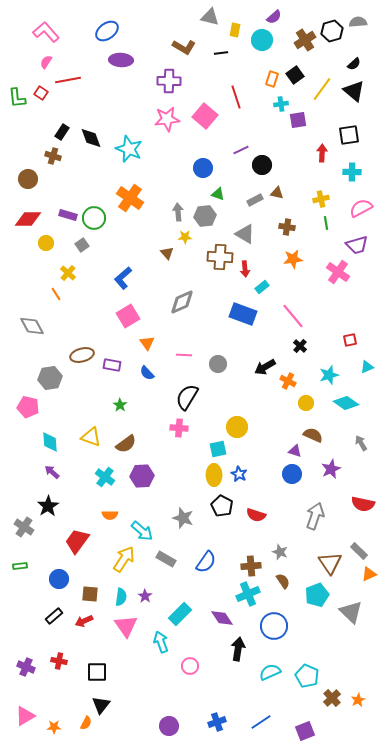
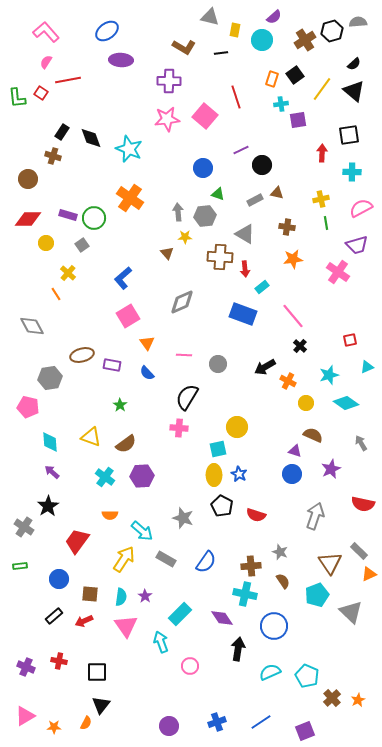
cyan cross at (248, 594): moved 3 px left; rotated 35 degrees clockwise
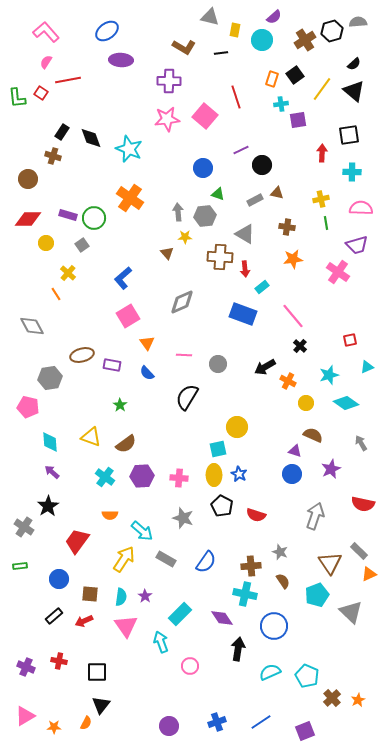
pink semicircle at (361, 208): rotated 30 degrees clockwise
pink cross at (179, 428): moved 50 px down
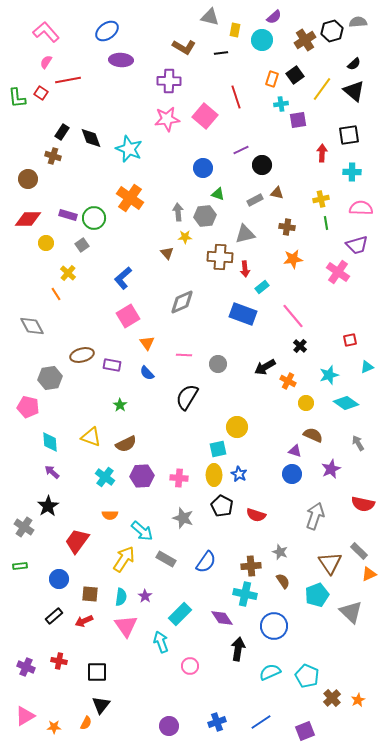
gray triangle at (245, 234): rotated 45 degrees counterclockwise
gray arrow at (361, 443): moved 3 px left
brown semicircle at (126, 444): rotated 10 degrees clockwise
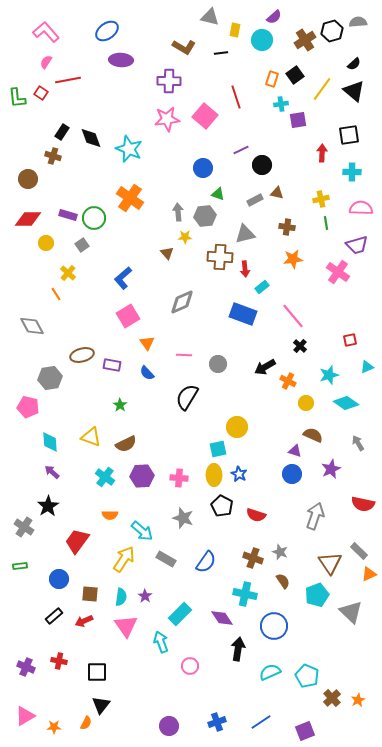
brown cross at (251, 566): moved 2 px right, 8 px up; rotated 24 degrees clockwise
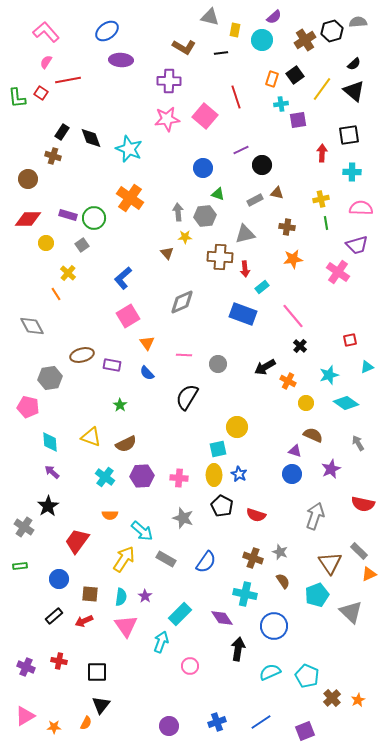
cyan arrow at (161, 642): rotated 40 degrees clockwise
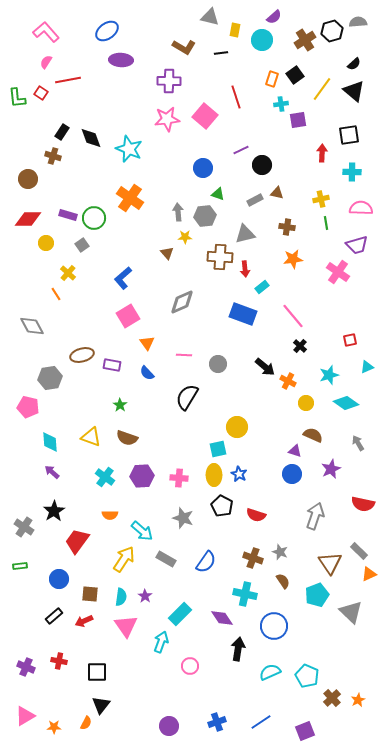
black arrow at (265, 367): rotated 110 degrees counterclockwise
brown semicircle at (126, 444): moved 1 px right, 6 px up; rotated 45 degrees clockwise
black star at (48, 506): moved 6 px right, 5 px down
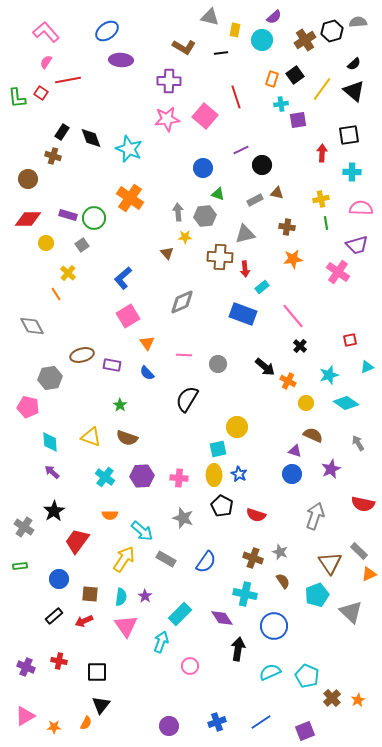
black semicircle at (187, 397): moved 2 px down
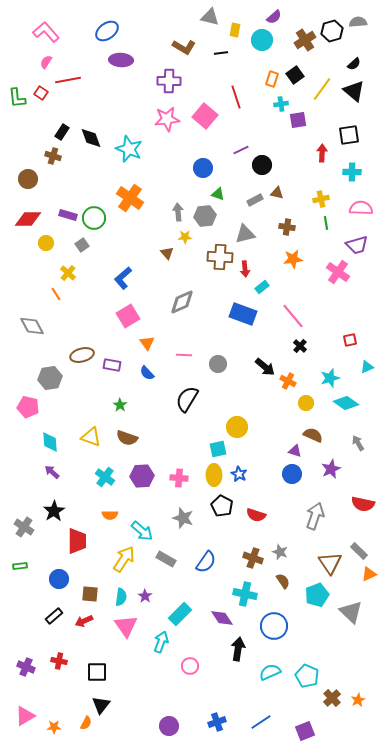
cyan star at (329, 375): moved 1 px right, 3 px down
red trapezoid at (77, 541): rotated 144 degrees clockwise
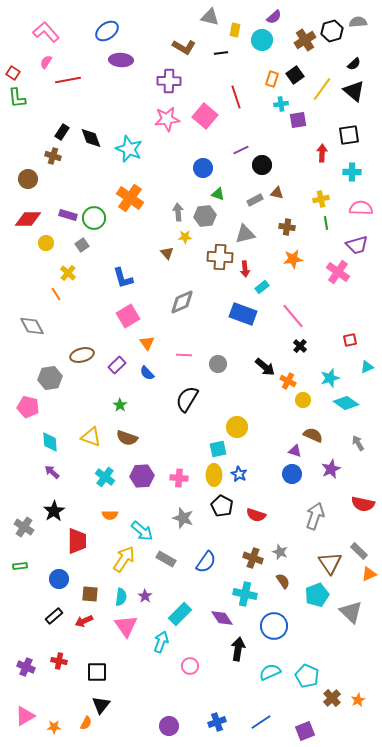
red square at (41, 93): moved 28 px left, 20 px up
blue L-shape at (123, 278): rotated 65 degrees counterclockwise
purple rectangle at (112, 365): moved 5 px right; rotated 54 degrees counterclockwise
yellow circle at (306, 403): moved 3 px left, 3 px up
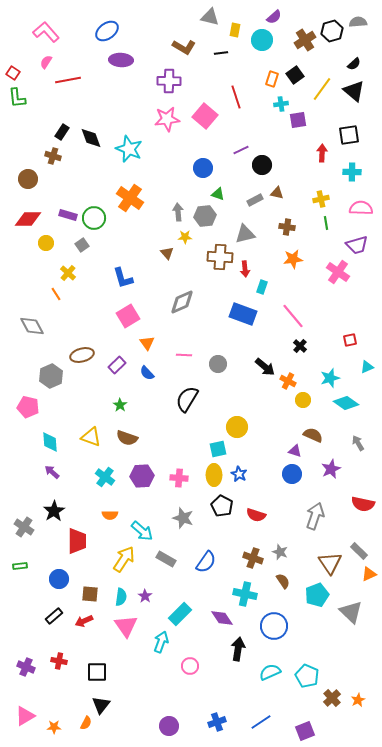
cyan rectangle at (262, 287): rotated 32 degrees counterclockwise
gray hexagon at (50, 378): moved 1 px right, 2 px up; rotated 15 degrees counterclockwise
